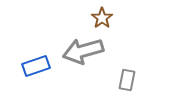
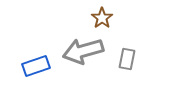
gray rectangle: moved 21 px up
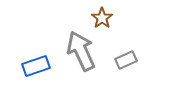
gray arrow: moved 2 px left; rotated 81 degrees clockwise
gray rectangle: moved 1 px left, 1 px down; rotated 55 degrees clockwise
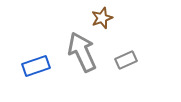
brown star: rotated 15 degrees clockwise
gray arrow: moved 1 px right, 1 px down
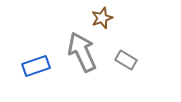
gray rectangle: rotated 55 degrees clockwise
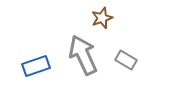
gray arrow: moved 1 px right, 3 px down
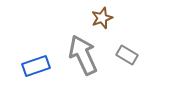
gray rectangle: moved 1 px right, 5 px up
